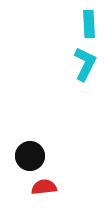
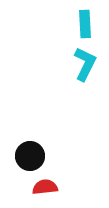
cyan rectangle: moved 4 px left
red semicircle: moved 1 px right
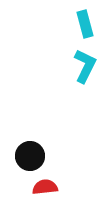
cyan rectangle: rotated 12 degrees counterclockwise
cyan L-shape: moved 2 px down
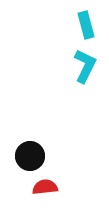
cyan rectangle: moved 1 px right, 1 px down
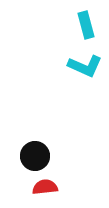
cyan L-shape: rotated 88 degrees clockwise
black circle: moved 5 px right
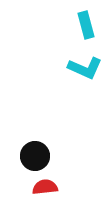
cyan L-shape: moved 2 px down
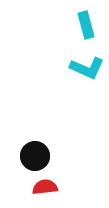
cyan L-shape: moved 2 px right
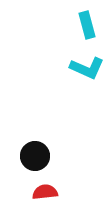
cyan rectangle: moved 1 px right
red semicircle: moved 5 px down
